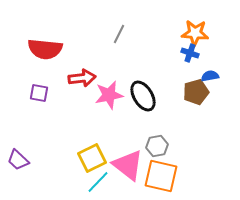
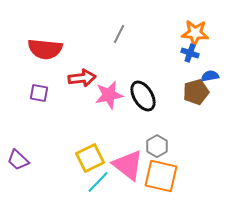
gray hexagon: rotated 20 degrees counterclockwise
yellow square: moved 2 px left
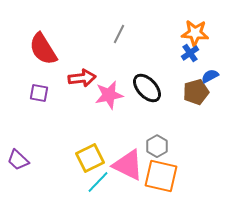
red semicircle: moved 2 px left; rotated 52 degrees clockwise
blue cross: rotated 36 degrees clockwise
blue semicircle: rotated 18 degrees counterclockwise
black ellipse: moved 4 px right, 8 px up; rotated 12 degrees counterclockwise
pink triangle: rotated 12 degrees counterclockwise
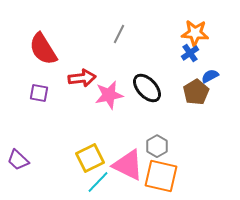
brown pentagon: rotated 15 degrees counterclockwise
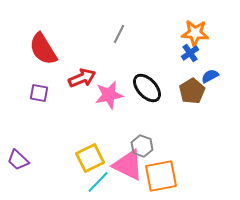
red arrow: rotated 16 degrees counterclockwise
brown pentagon: moved 4 px left, 1 px up
gray hexagon: moved 15 px left; rotated 10 degrees counterclockwise
orange square: rotated 24 degrees counterclockwise
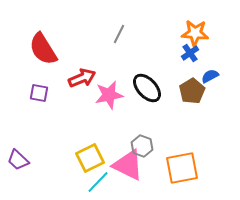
orange square: moved 21 px right, 8 px up
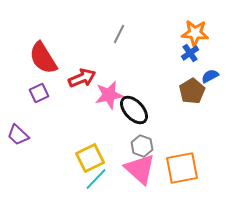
red semicircle: moved 9 px down
black ellipse: moved 13 px left, 22 px down
purple square: rotated 36 degrees counterclockwise
purple trapezoid: moved 25 px up
pink triangle: moved 12 px right, 4 px down; rotated 16 degrees clockwise
cyan line: moved 2 px left, 3 px up
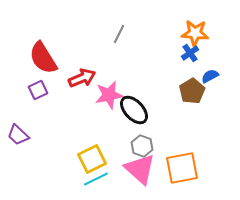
purple square: moved 1 px left, 3 px up
yellow square: moved 2 px right, 1 px down
cyan line: rotated 20 degrees clockwise
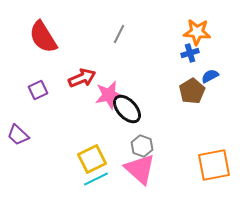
orange star: moved 2 px right, 1 px up
blue cross: rotated 18 degrees clockwise
red semicircle: moved 21 px up
black ellipse: moved 7 px left, 1 px up
orange square: moved 32 px right, 3 px up
